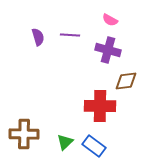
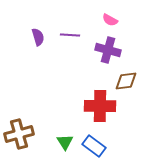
brown cross: moved 5 px left; rotated 16 degrees counterclockwise
green triangle: rotated 18 degrees counterclockwise
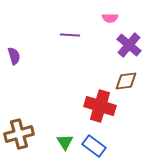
pink semicircle: moved 2 px up; rotated 28 degrees counterclockwise
purple semicircle: moved 24 px left, 19 px down
purple cross: moved 21 px right, 5 px up; rotated 25 degrees clockwise
red cross: rotated 16 degrees clockwise
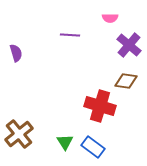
purple semicircle: moved 2 px right, 3 px up
brown diamond: rotated 15 degrees clockwise
brown cross: rotated 24 degrees counterclockwise
blue rectangle: moved 1 px left, 1 px down
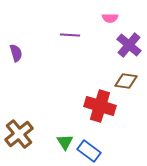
blue rectangle: moved 4 px left, 4 px down
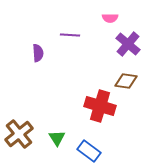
purple cross: moved 1 px left, 1 px up
purple semicircle: moved 22 px right; rotated 12 degrees clockwise
green triangle: moved 8 px left, 4 px up
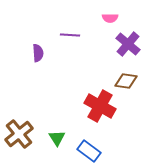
red cross: rotated 12 degrees clockwise
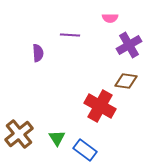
purple cross: moved 1 px right, 1 px down; rotated 20 degrees clockwise
blue rectangle: moved 4 px left, 1 px up
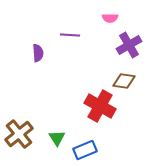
brown diamond: moved 2 px left
blue rectangle: rotated 60 degrees counterclockwise
